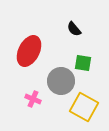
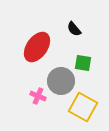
red ellipse: moved 8 px right, 4 px up; rotated 8 degrees clockwise
pink cross: moved 5 px right, 3 px up
yellow square: moved 1 px left
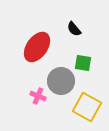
yellow square: moved 4 px right
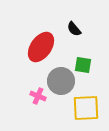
red ellipse: moved 4 px right
green square: moved 2 px down
yellow square: moved 1 px left, 1 px down; rotated 32 degrees counterclockwise
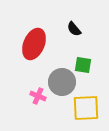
red ellipse: moved 7 px left, 3 px up; rotated 12 degrees counterclockwise
gray circle: moved 1 px right, 1 px down
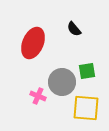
red ellipse: moved 1 px left, 1 px up
green square: moved 4 px right, 6 px down; rotated 18 degrees counterclockwise
yellow square: rotated 8 degrees clockwise
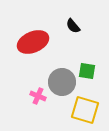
black semicircle: moved 1 px left, 3 px up
red ellipse: moved 1 px up; rotated 44 degrees clockwise
green square: rotated 18 degrees clockwise
yellow square: moved 1 px left, 2 px down; rotated 12 degrees clockwise
